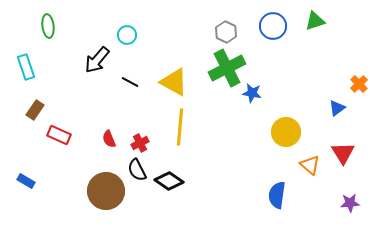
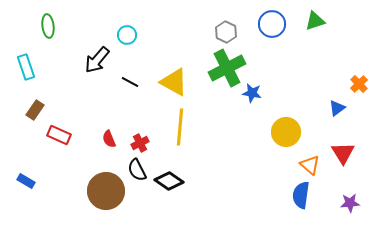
blue circle: moved 1 px left, 2 px up
blue semicircle: moved 24 px right
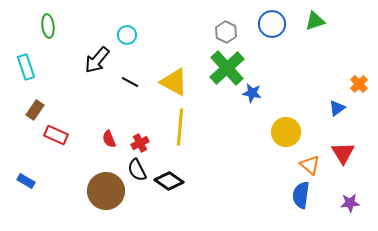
green cross: rotated 15 degrees counterclockwise
red rectangle: moved 3 px left
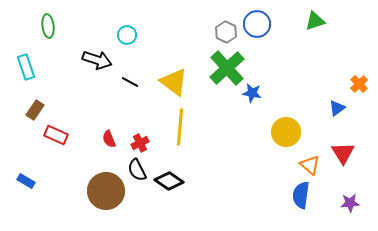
blue circle: moved 15 px left
black arrow: rotated 112 degrees counterclockwise
yellow triangle: rotated 8 degrees clockwise
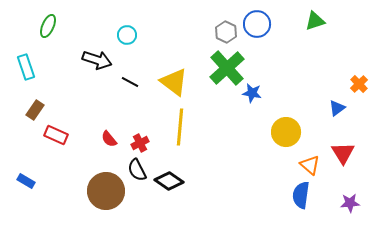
green ellipse: rotated 30 degrees clockwise
red semicircle: rotated 18 degrees counterclockwise
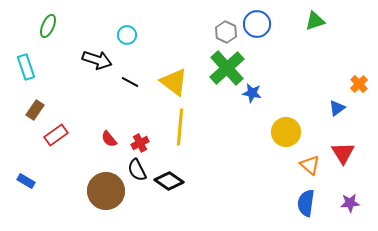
red rectangle: rotated 60 degrees counterclockwise
blue semicircle: moved 5 px right, 8 px down
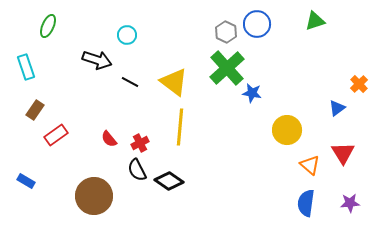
yellow circle: moved 1 px right, 2 px up
brown circle: moved 12 px left, 5 px down
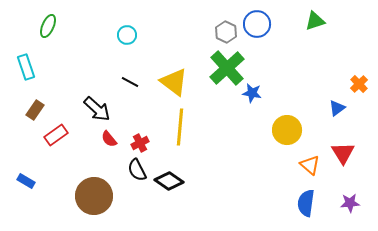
black arrow: moved 49 px down; rotated 24 degrees clockwise
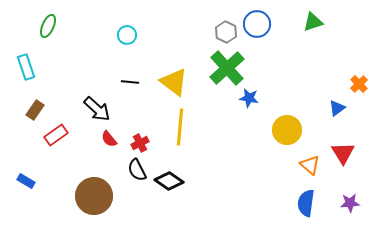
green triangle: moved 2 px left, 1 px down
black line: rotated 24 degrees counterclockwise
blue star: moved 3 px left, 5 px down
